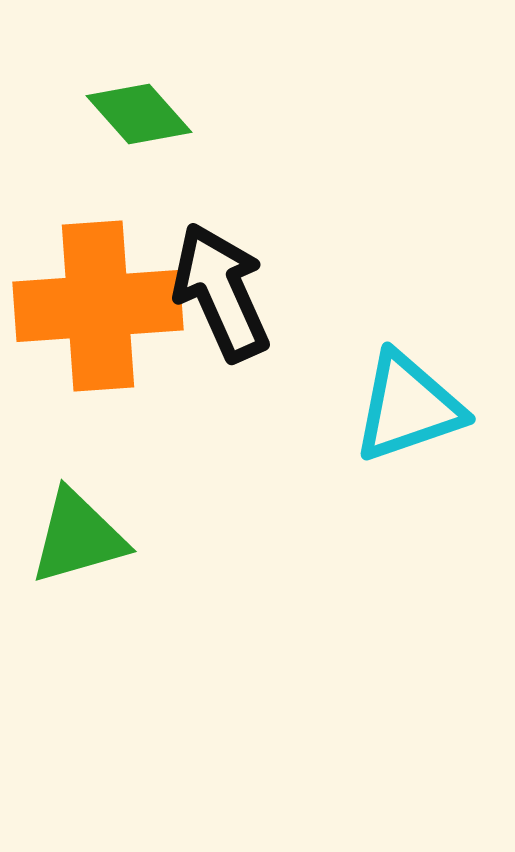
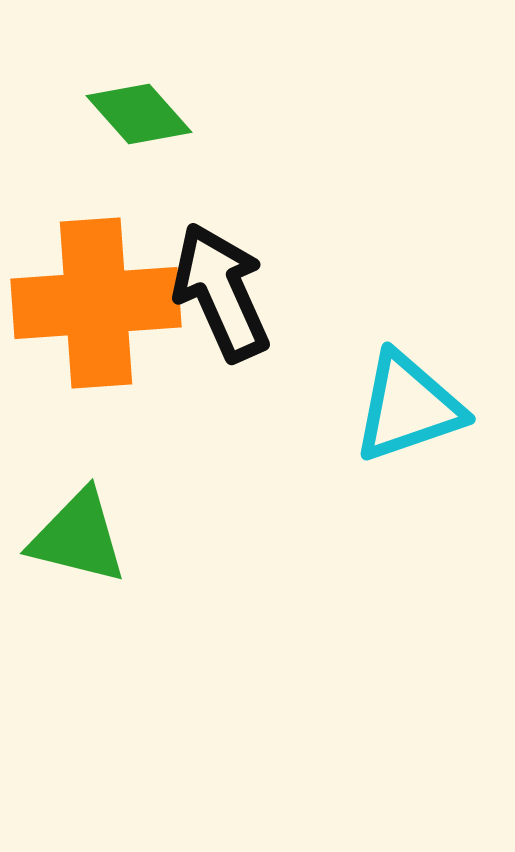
orange cross: moved 2 px left, 3 px up
green triangle: rotated 30 degrees clockwise
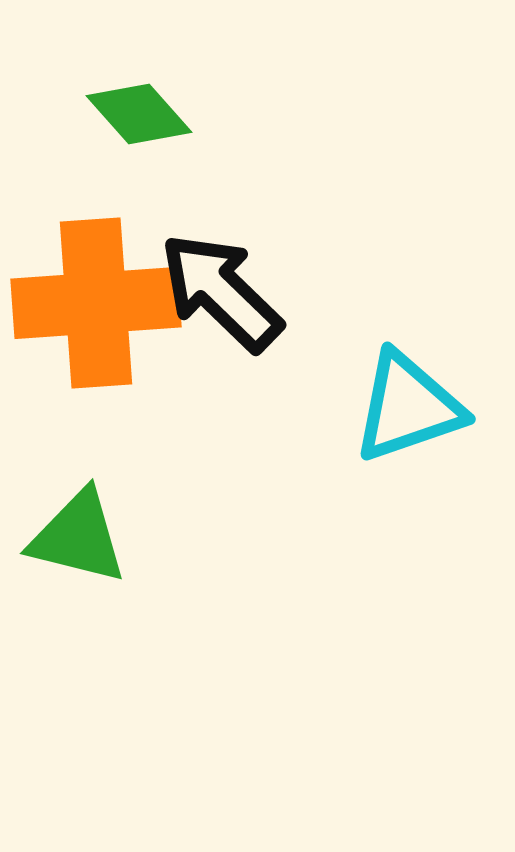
black arrow: rotated 22 degrees counterclockwise
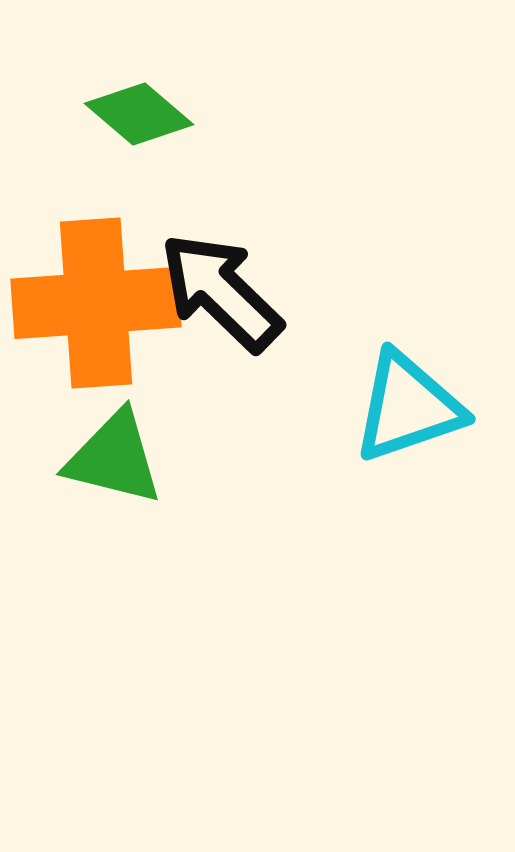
green diamond: rotated 8 degrees counterclockwise
green triangle: moved 36 px right, 79 px up
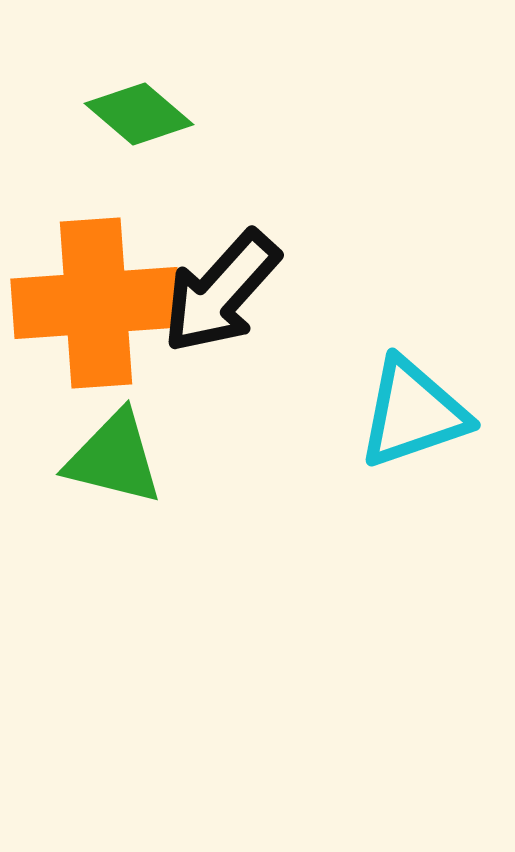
black arrow: rotated 92 degrees counterclockwise
cyan triangle: moved 5 px right, 6 px down
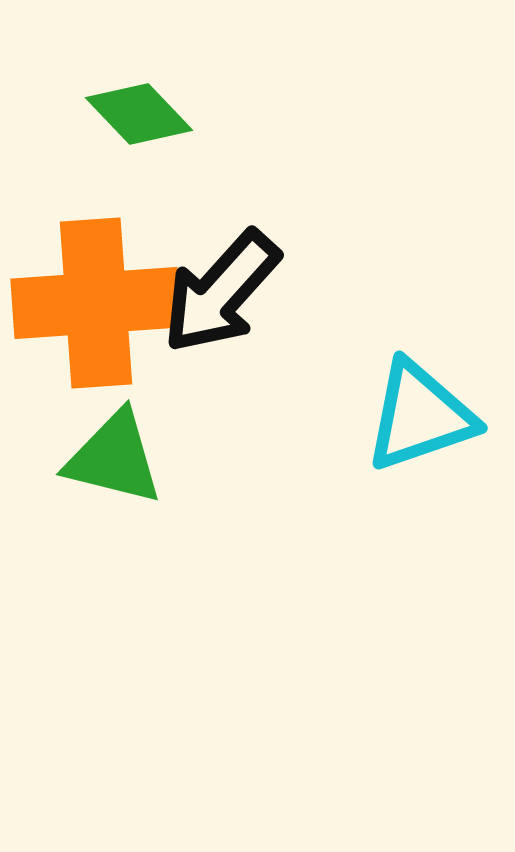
green diamond: rotated 6 degrees clockwise
cyan triangle: moved 7 px right, 3 px down
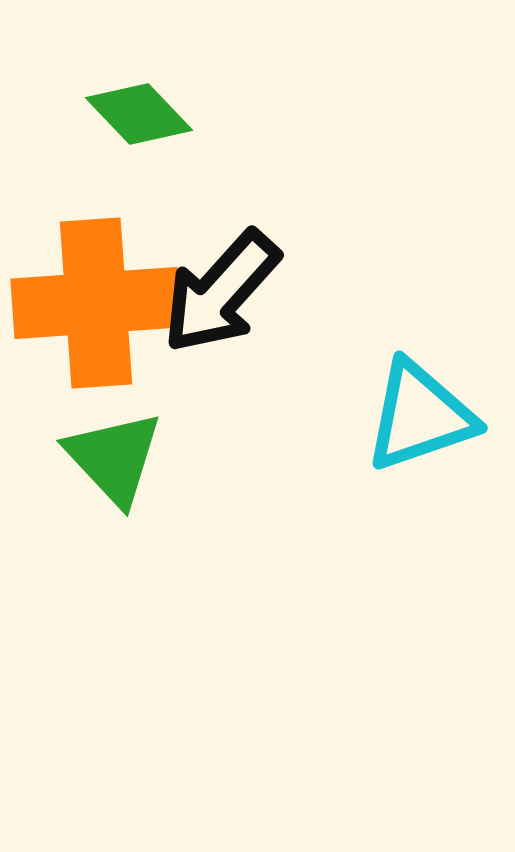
green triangle: rotated 33 degrees clockwise
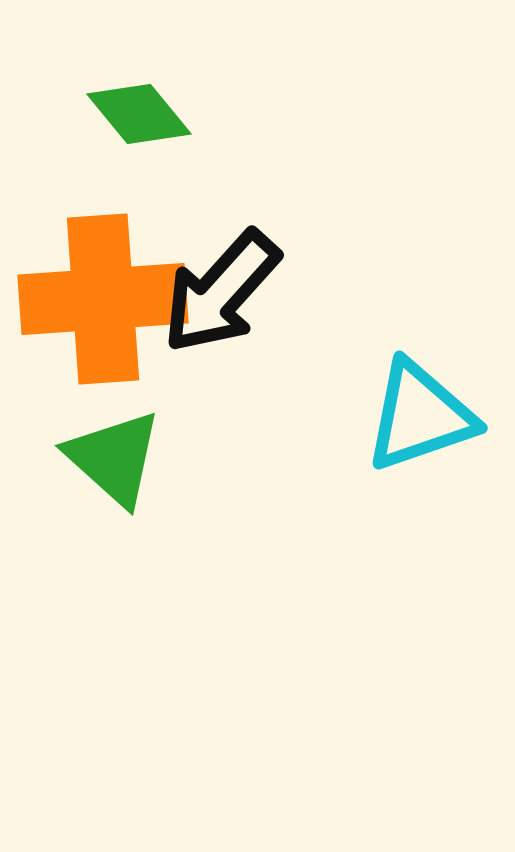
green diamond: rotated 4 degrees clockwise
orange cross: moved 7 px right, 4 px up
green triangle: rotated 5 degrees counterclockwise
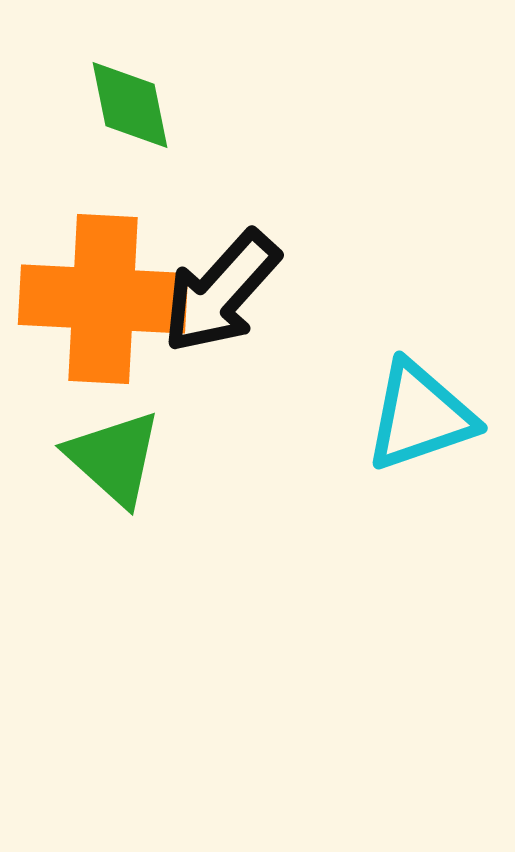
green diamond: moved 9 px left, 9 px up; rotated 28 degrees clockwise
orange cross: rotated 7 degrees clockwise
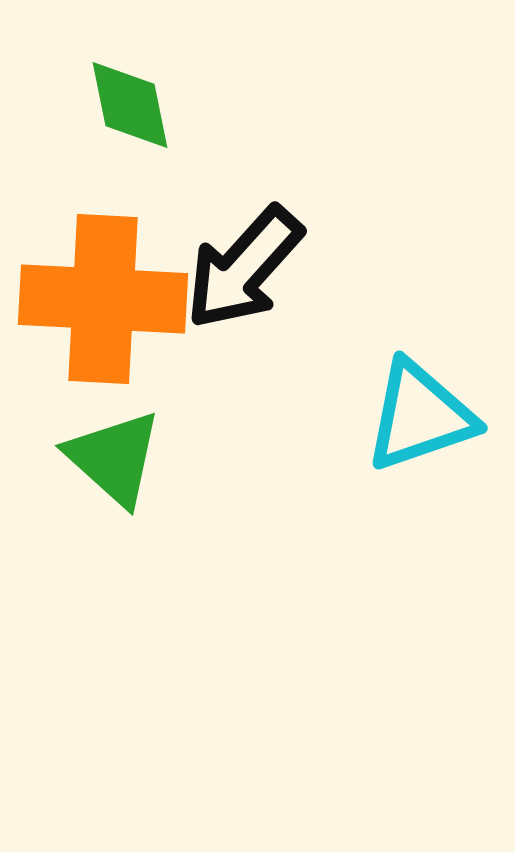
black arrow: moved 23 px right, 24 px up
